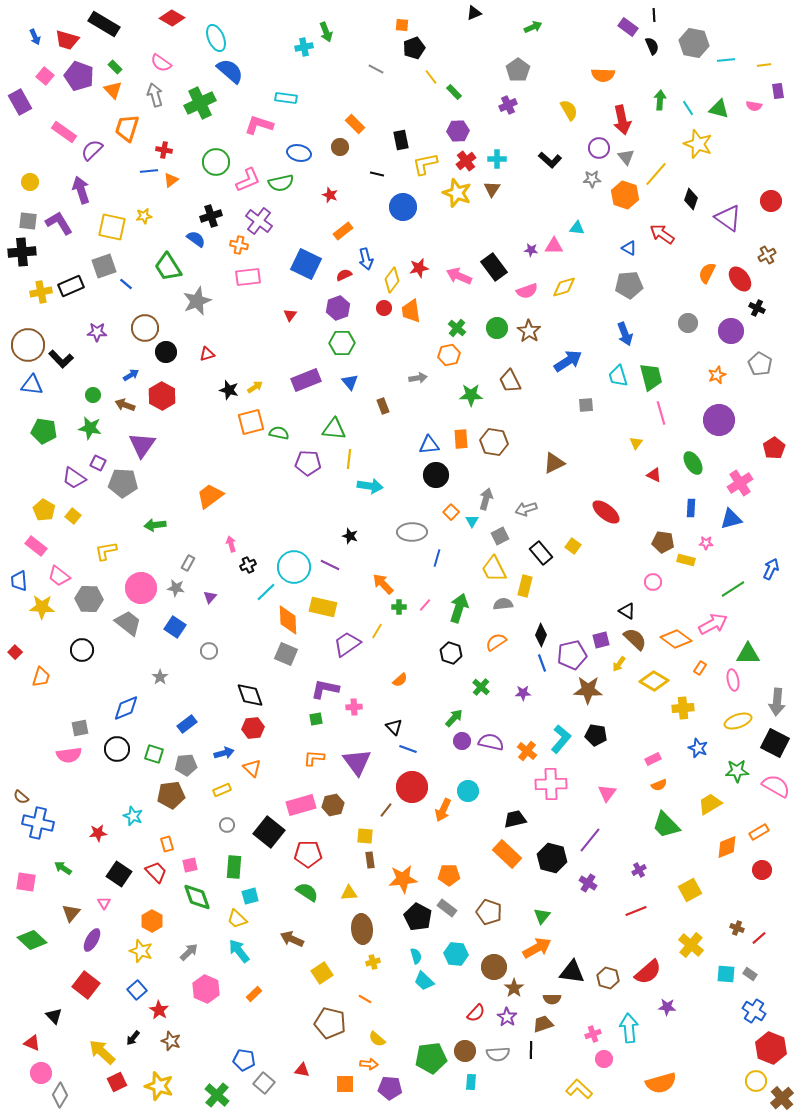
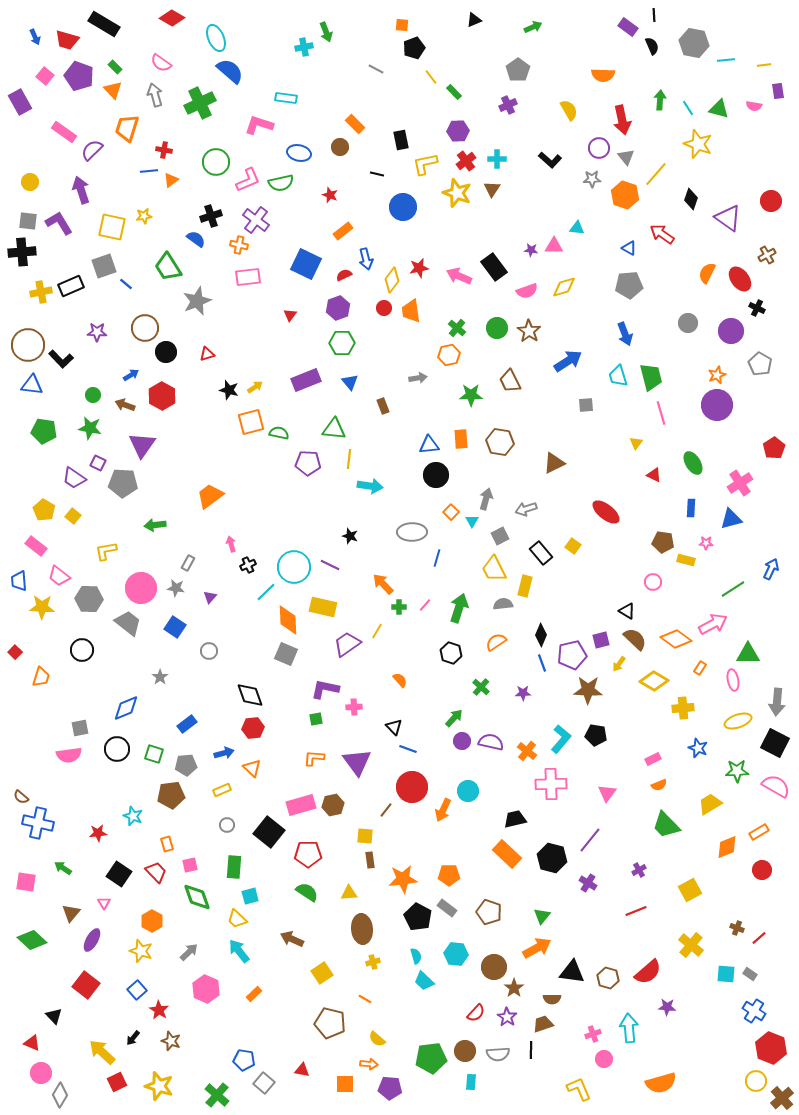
black triangle at (474, 13): moved 7 px down
purple cross at (259, 221): moved 3 px left, 1 px up
purple circle at (719, 420): moved 2 px left, 15 px up
brown hexagon at (494, 442): moved 6 px right
orange semicircle at (400, 680): rotated 91 degrees counterclockwise
yellow L-shape at (579, 1089): rotated 24 degrees clockwise
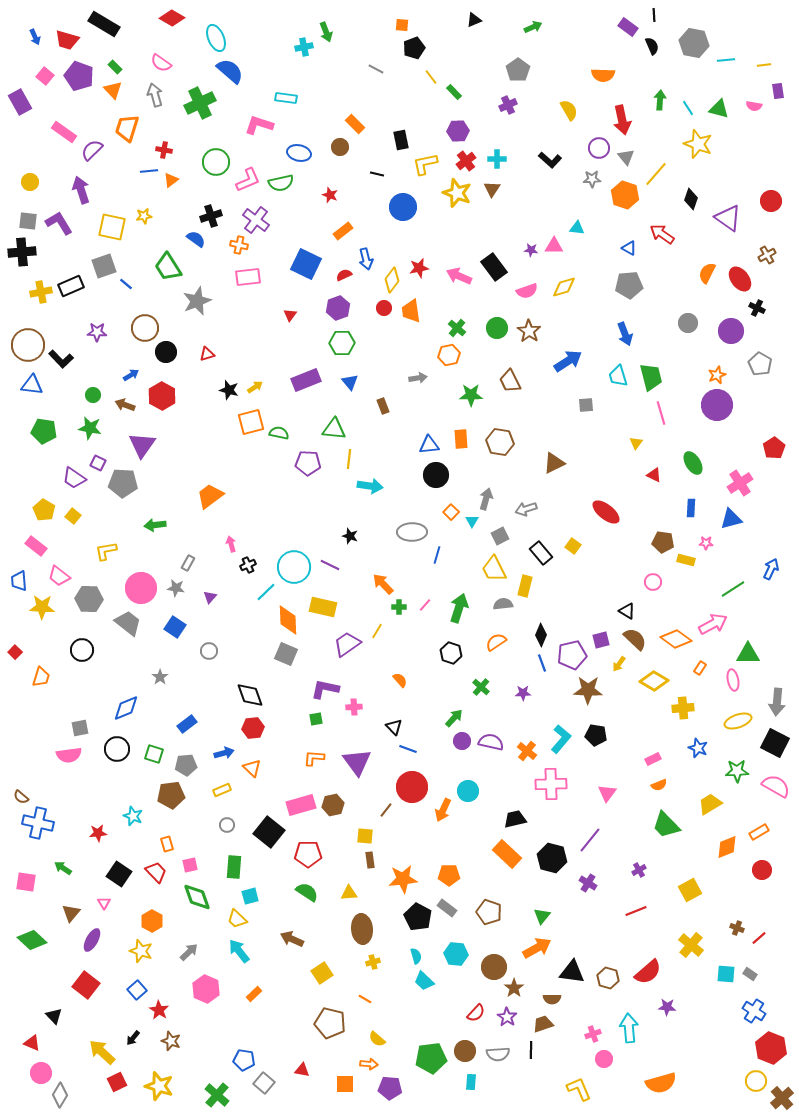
blue line at (437, 558): moved 3 px up
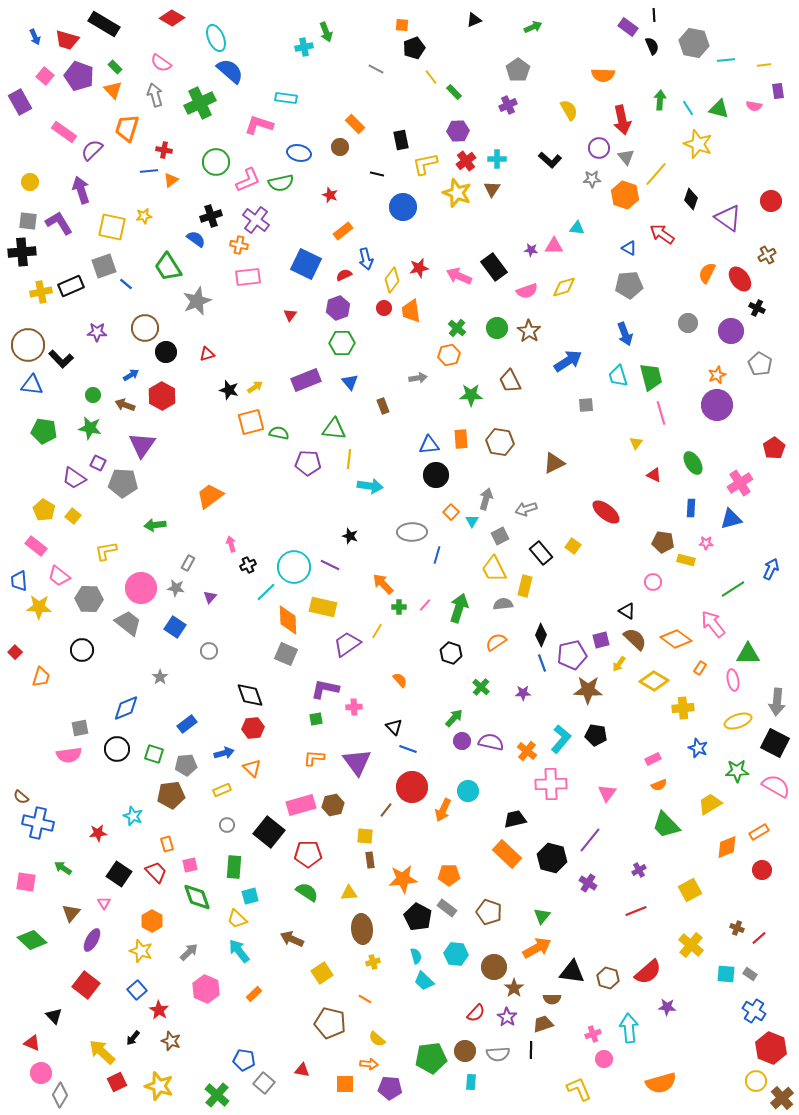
yellow star at (42, 607): moved 3 px left
pink arrow at (713, 624): rotated 100 degrees counterclockwise
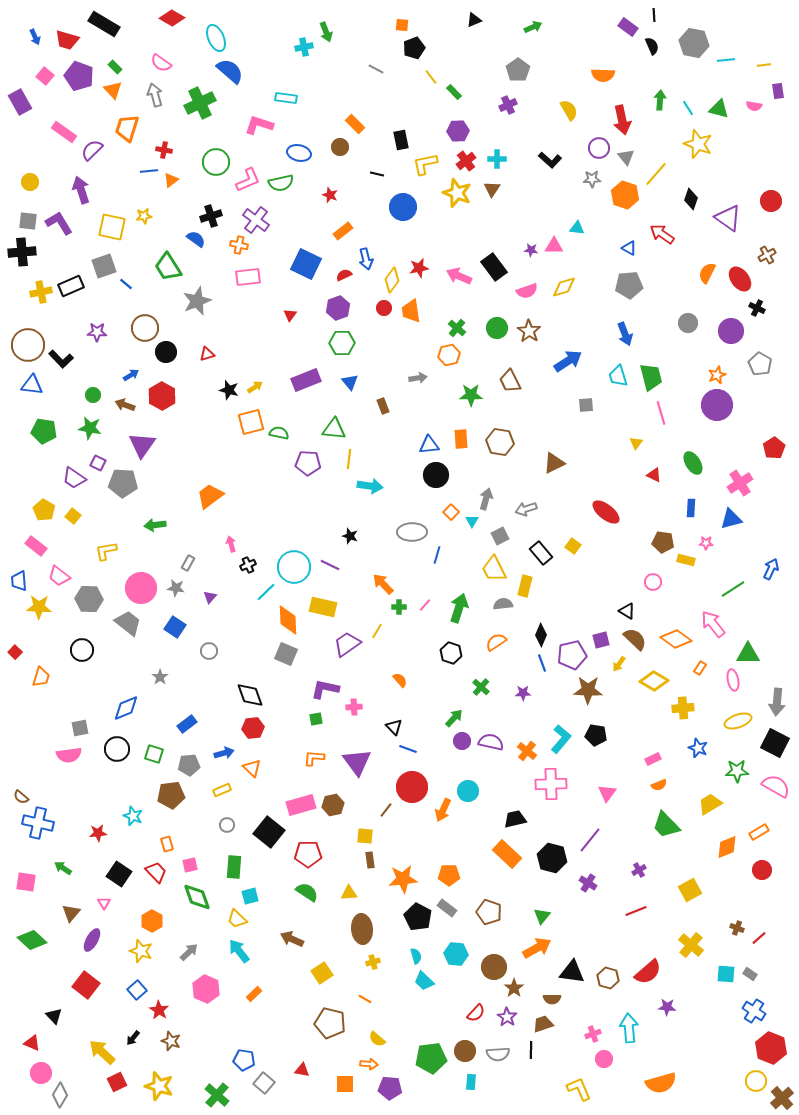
gray pentagon at (186, 765): moved 3 px right
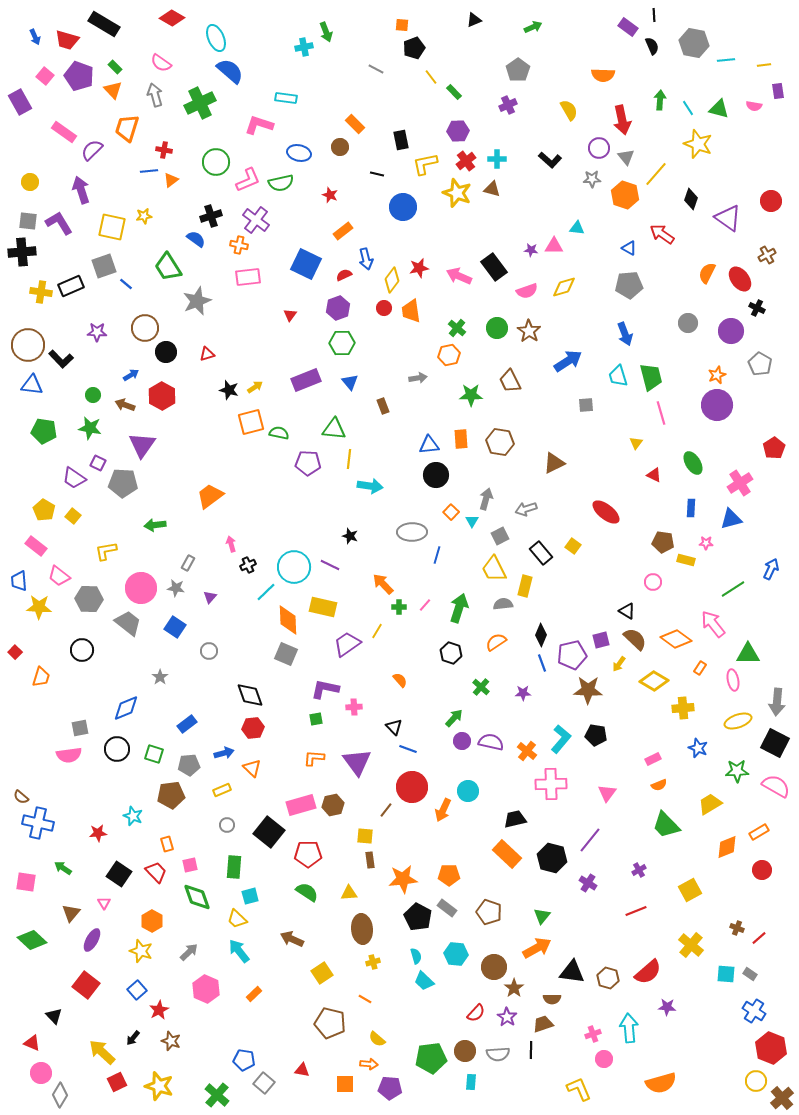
brown triangle at (492, 189): rotated 48 degrees counterclockwise
yellow cross at (41, 292): rotated 20 degrees clockwise
red star at (159, 1010): rotated 12 degrees clockwise
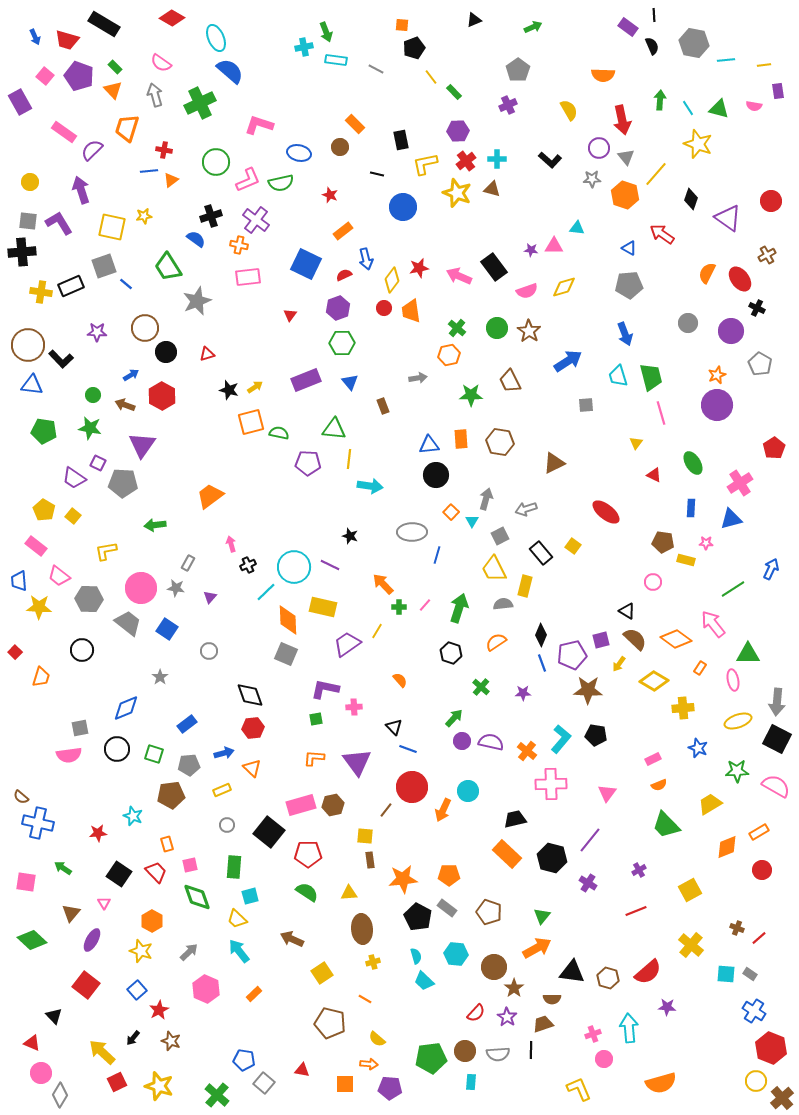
cyan rectangle at (286, 98): moved 50 px right, 38 px up
blue square at (175, 627): moved 8 px left, 2 px down
black square at (775, 743): moved 2 px right, 4 px up
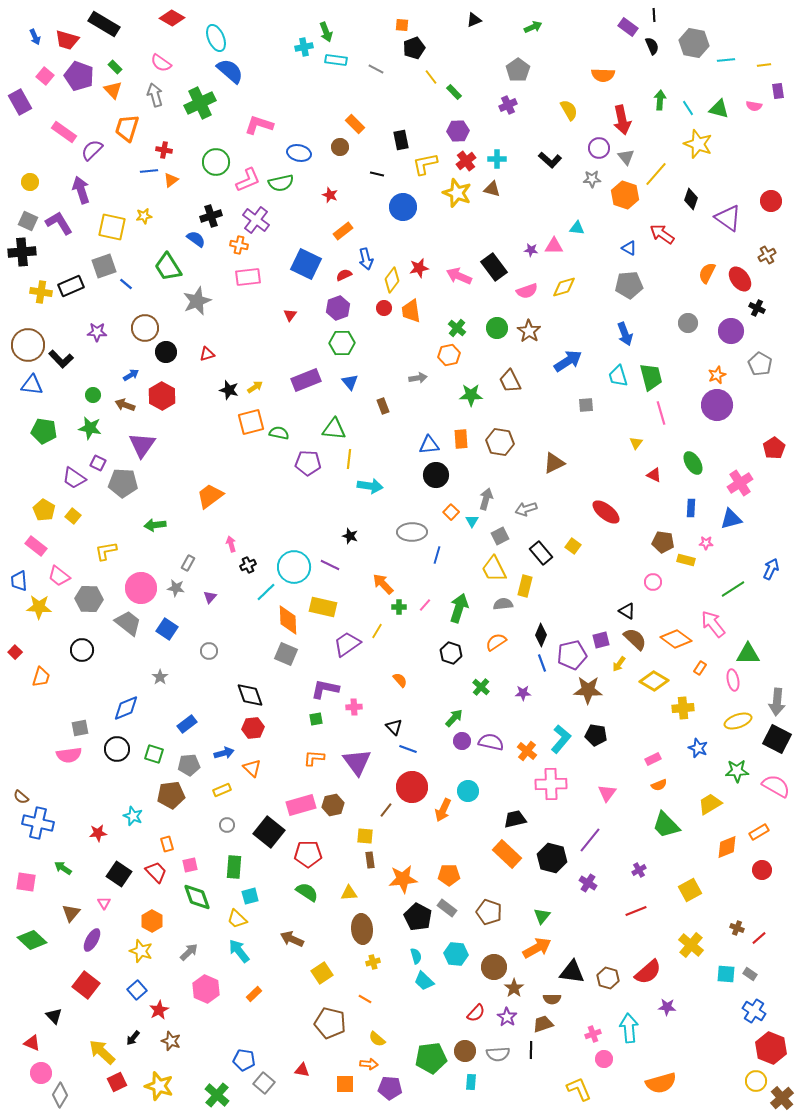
gray square at (28, 221): rotated 18 degrees clockwise
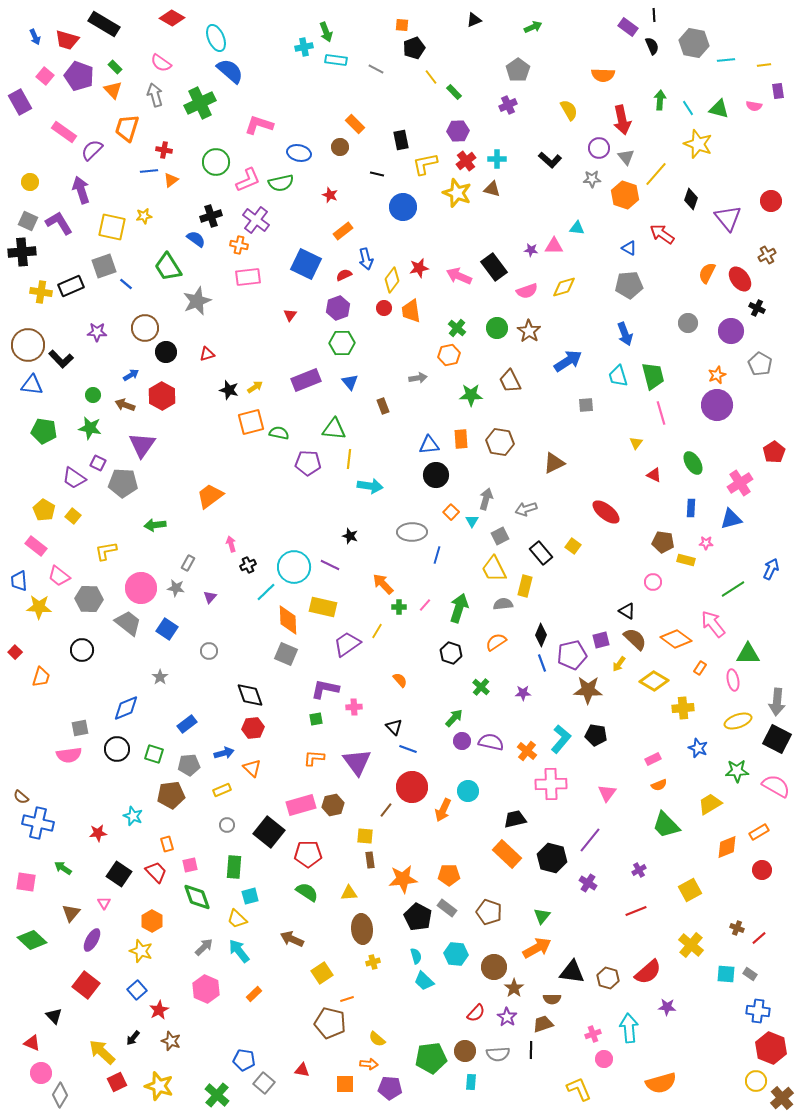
purple triangle at (728, 218): rotated 16 degrees clockwise
green trapezoid at (651, 377): moved 2 px right, 1 px up
red pentagon at (774, 448): moved 4 px down
gray arrow at (189, 952): moved 15 px right, 5 px up
orange line at (365, 999): moved 18 px left; rotated 48 degrees counterclockwise
blue cross at (754, 1011): moved 4 px right; rotated 25 degrees counterclockwise
